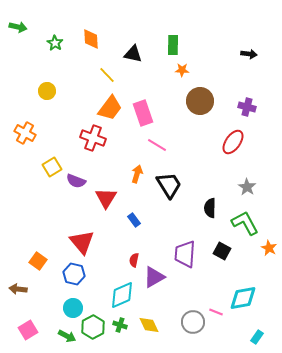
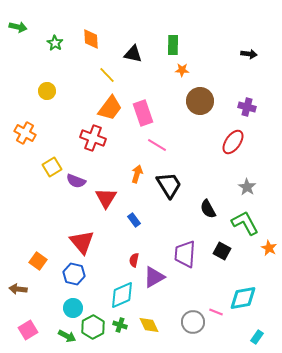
black semicircle at (210, 208): moved 2 px left, 1 px down; rotated 30 degrees counterclockwise
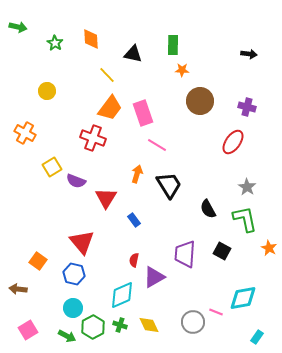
green L-shape at (245, 223): moved 4 px up; rotated 16 degrees clockwise
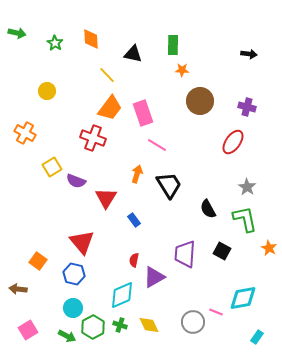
green arrow at (18, 27): moved 1 px left, 6 px down
